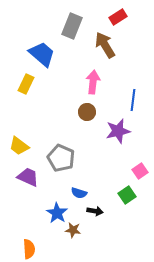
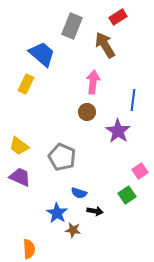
purple star: rotated 25 degrees counterclockwise
gray pentagon: moved 1 px right, 1 px up
purple trapezoid: moved 8 px left
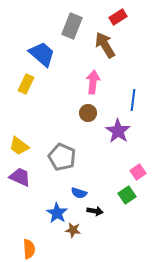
brown circle: moved 1 px right, 1 px down
pink square: moved 2 px left, 1 px down
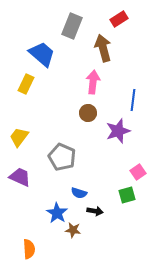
red rectangle: moved 1 px right, 2 px down
brown arrow: moved 2 px left, 3 px down; rotated 16 degrees clockwise
purple star: rotated 20 degrees clockwise
yellow trapezoid: moved 9 px up; rotated 90 degrees clockwise
green square: rotated 18 degrees clockwise
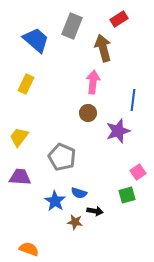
blue trapezoid: moved 6 px left, 14 px up
purple trapezoid: rotated 20 degrees counterclockwise
blue star: moved 2 px left, 12 px up
brown star: moved 2 px right, 8 px up
orange semicircle: rotated 66 degrees counterclockwise
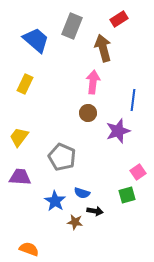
yellow rectangle: moved 1 px left
blue semicircle: moved 3 px right
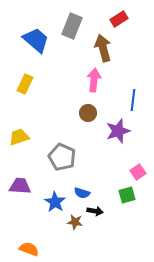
pink arrow: moved 1 px right, 2 px up
yellow trapezoid: rotated 35 degrees clockwise
purple trapezoid: moved 9 px down
blue star: moved 1 px down
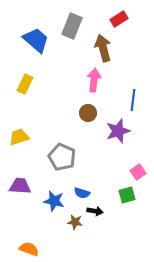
blue star: moved 1 px left, 1 px up; rotated 20 degrees counterclockwise
